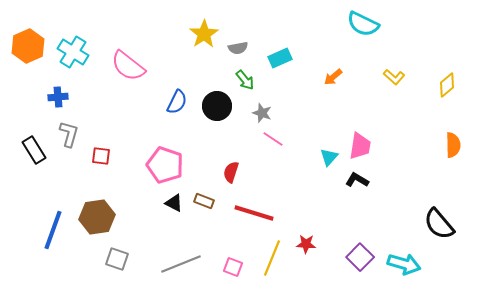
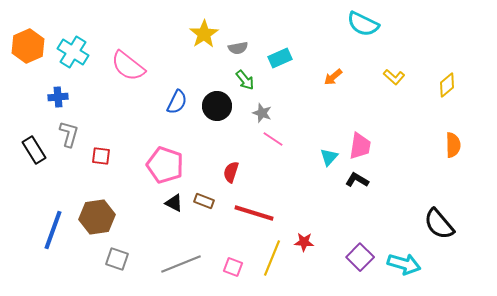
red star: moved 2 px left, 2 px up
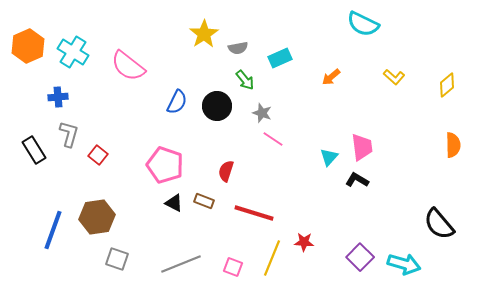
orange arrow: moved 2 px left
pink trapezoid: moved 2 px right, 1 px down; rotated 16 degrees counterclockwise
red square: moved 3 px left, 1 px up; rotated 30 degrees clockwise
red semicircle: moved 5 px left, 1 px up
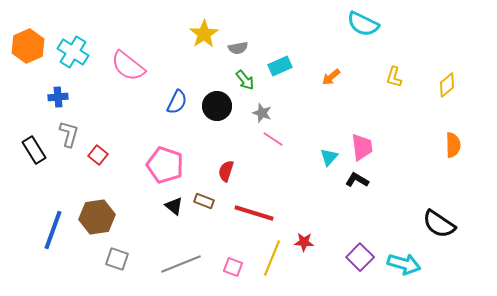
cyan rectangle: moved 8 px down
yellow L-shape: rotated 65 degrees clockwise
black triangle: moved 3 px down; rotated 12 degrees clockwise
black semicircle: rotated 16 degrees counterclockwise
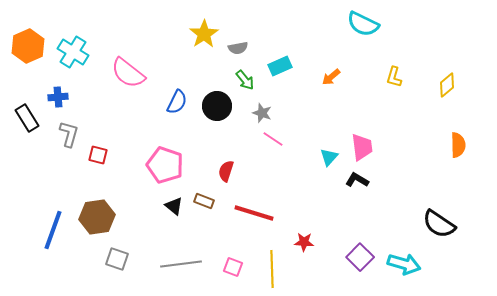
pink semicircle: moved 7 px down
orange semicircle: moved 5 px right
black rectangle: moved 7 px left, 32 px up
red square: rotated 24 degrees counterclockwise
yellow line: moved 11 px down; rotated 24 degrees counterclockwise
gray line: rotated 15 degrees clockwise
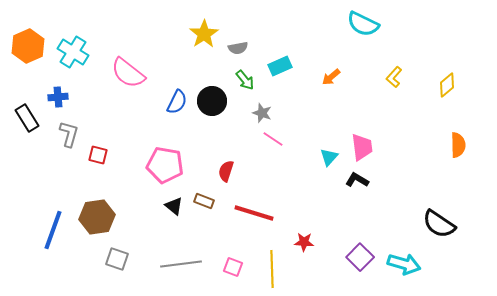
yellow L-shape: rotated 25 degrees clockwise
black circle: moved 5 px left, 5 px up
pink pentagon: rotated 9 degrees counterclockwise
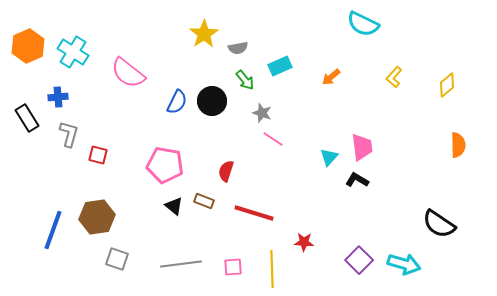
purple square: moved 1 px left, 3 px down
pink square: rotated 24 degrees counterclockwise
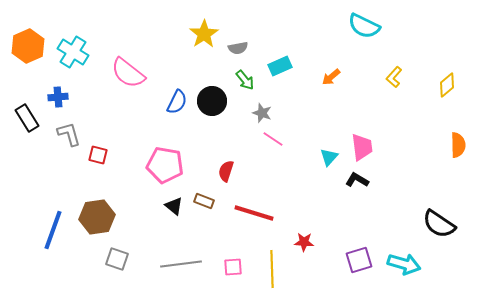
cyan semicircle: moved 1 px right, 2 px down
gray L-shape: rotated 32 degrees counterclockwise
purple square: rotated 28 degrees clockwise
